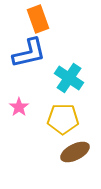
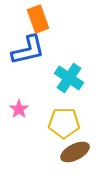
blue L-shape: moved 1 px left, 3 px up
pink star: moved 2 px down
yellow pentagon: moved 1 px right, 4 px down
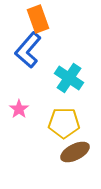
blue L-shape: rotated 144 degrees clockwise
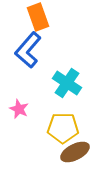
orange rectangle: moved 2 px up
cyan cross: moved 2 px left, 5 px down
pink star: rotated 12 degrees counterclockwise
yellow pentagon: moved 1 px left, 5 px down
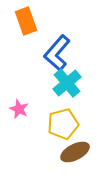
orange rectangle: moved 12 px left, 4 px down
blue L-shape: moved 29 px right, 3 px down
cyan cross: rotated 16 degrees clockwise
yellow pentagon: moved 4 px up; rotated 16 degrees counterclockwise
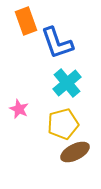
blue L-shape: moved 10 px up; rotated 60 degrees counterclockwise
